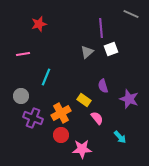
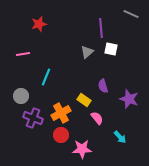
white square: rotated 32 degrees clockwise
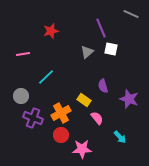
red star: moved 12 px right, 7 px down
purple line: rotated 18 degrees counterclockwise
cyan line: rotated 24 degrees clockwise
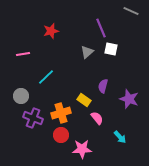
gray line: moved 3 px up
purple semicircle: rotated 32 degrees clockwise
orange cross: rotated 12 degrees clockwise
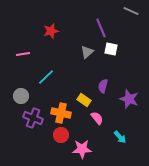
orange cross: rotated 30 degrees clockwise
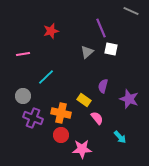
gray circle: moved 2 px right
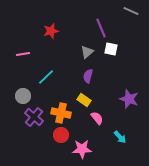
purple semicircle: moved 15 px left, 10 px up
purple cross: moved 1 px right, 1 px up; rotated 18 degrees clockwise
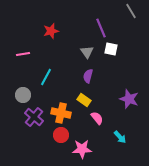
gray line: rotated 35 degrees clockwise
gray triangle: rotated 24 degrees counterclockwise
cyan line: rotated 18 degrees counterclockwise
gray circle: moved 1 px up
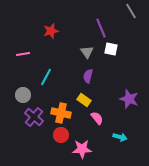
cyan arrow: rotated 32 degrees counterclockwise
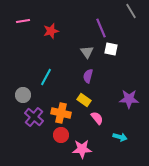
pink line: moved 33 px up
purple star: rotated 18 degrees counterclockwise
